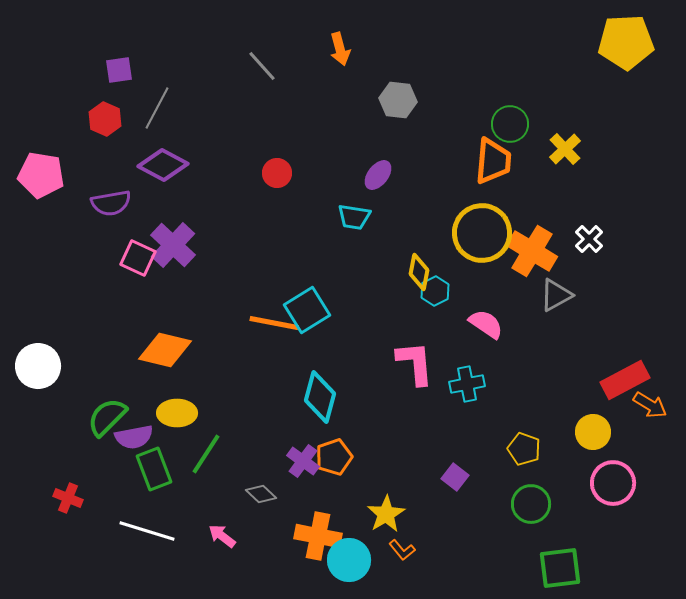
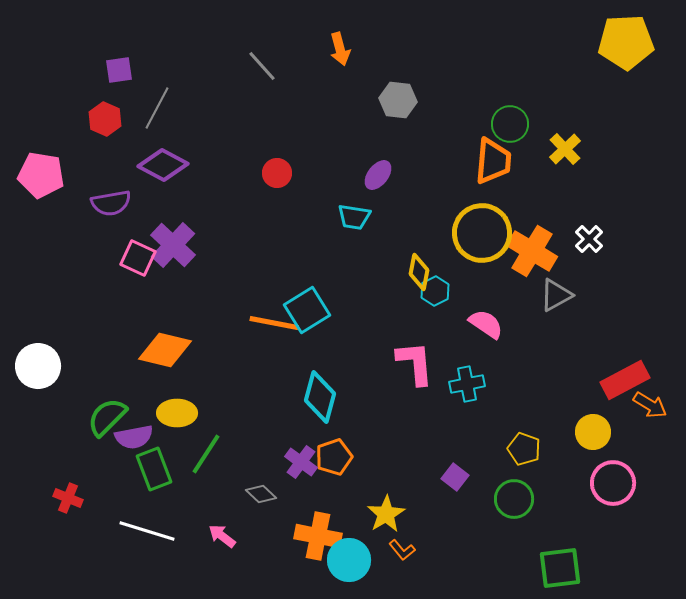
purple cross at (303, 461): moved 2 px left, 1 px down
green circle at (531, 504): moved 17 px left, 5 px up
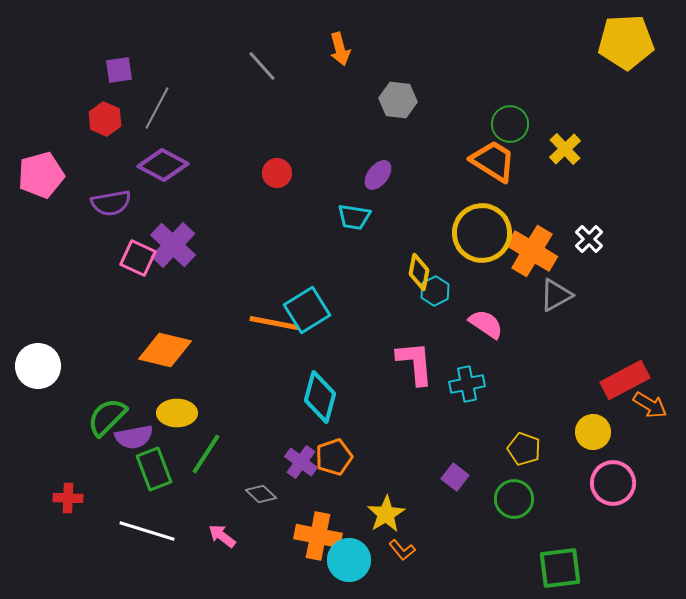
orange trapezoid at (493, 161): rotated 63 degrees counterclockwise
pink pentagon at (41, 175): rotated 24 degrees counterclockwise
red cross at (68, 498): rotated 20 degrees counterclockwise
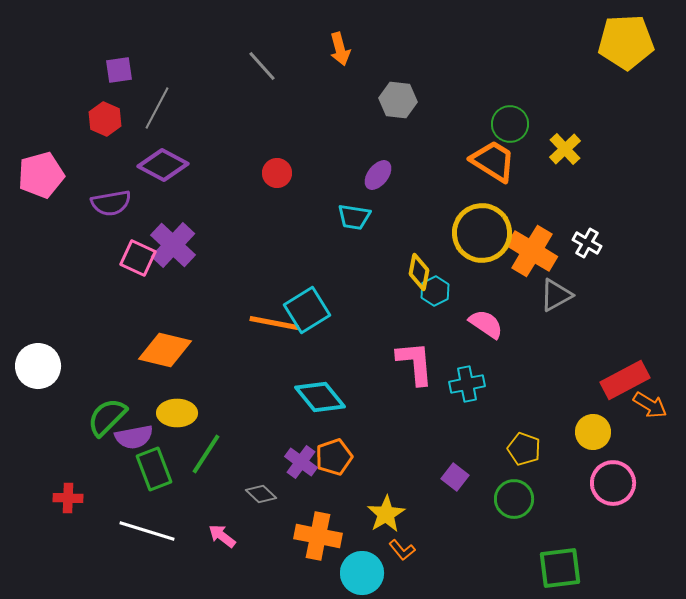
white cross at (589, 239): moved 2 px left, 4 px down; rotated 16 degrees counterclockwise
cyan diamond at (320, 397): rotated 54 degrees counterclockwise
cyan circle at (349, 560): moved 13 px right, 13 px down
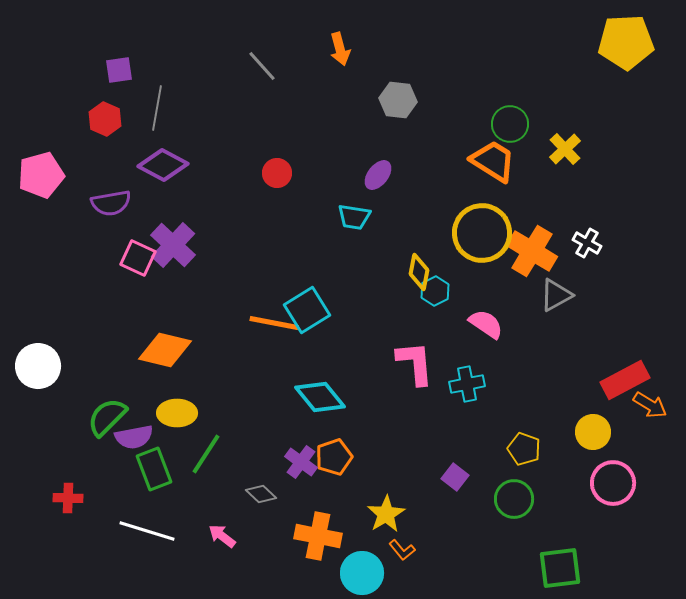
gray line at (157, 108): rotated 18 degrees counterclockwise
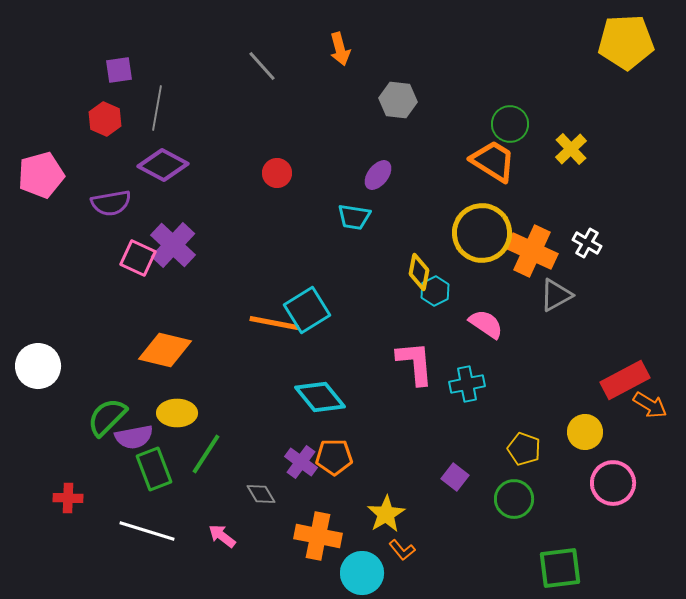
yellow cross at (565, 149): moved 6 px right
orange cross at (532, 251): rotated 6 degrees counterclockwise
yellow circle at (593, 432): moved 8 px left
orange pentagon at (334, 457): rotated 18 degrees clockwise
gray diamond at (261, 494): rotated 16 degrees clockwise
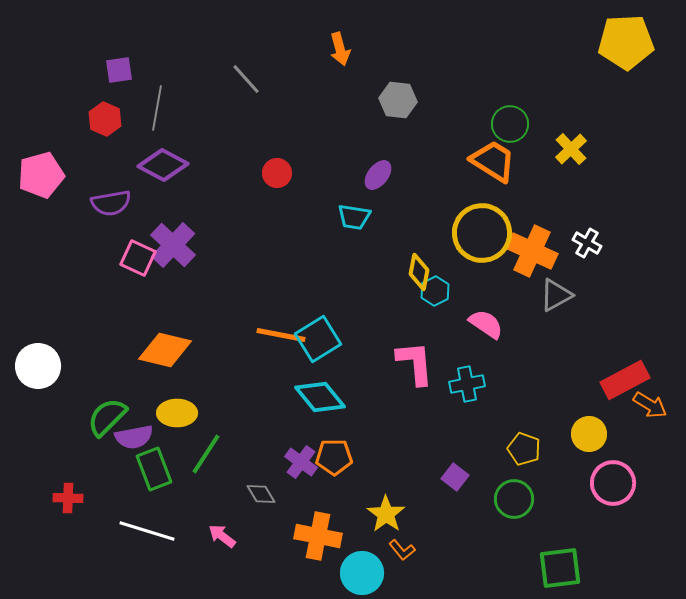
gray line at (262, 66): moved 16 px left, 13 px down
cyan square at (307, 310): moved 11 px right, 29 px down
orange line at (274, 323): moved 7 px right, 12 px down
yellow circle at (585, 432): moved 4 px right, 2 px down
yellow star at (386, 514): rotated 6 degrees counterclockwise
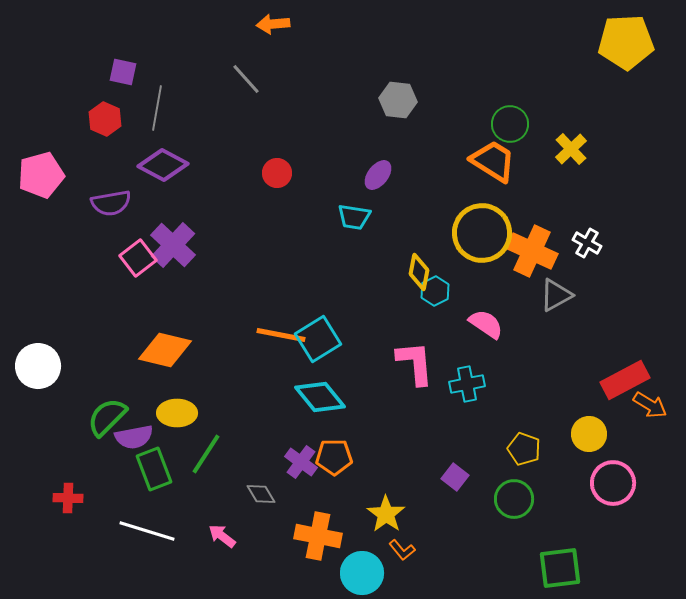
orange arrow at (340, 49): moved 67 px left, 25 px up; rotated 100 degrees clockwise
purple square at (119, 70): moved 4 px right, 2 px down; rotated 20 degrees clockwise
pink square at (138, 258): rotated 27 degrees clockwise
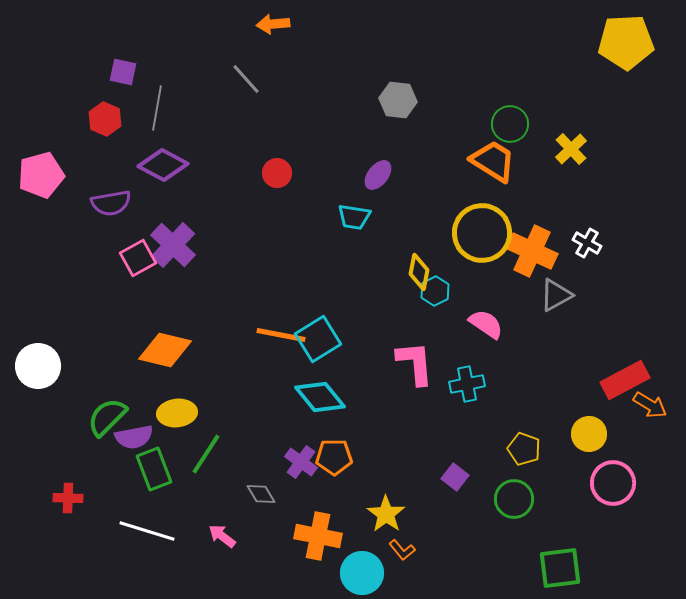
pink square at (138, 258): rotated 9 degrees clockwise
yellow ellipse at (177, 413): rotated 6 degrees counterclockwise
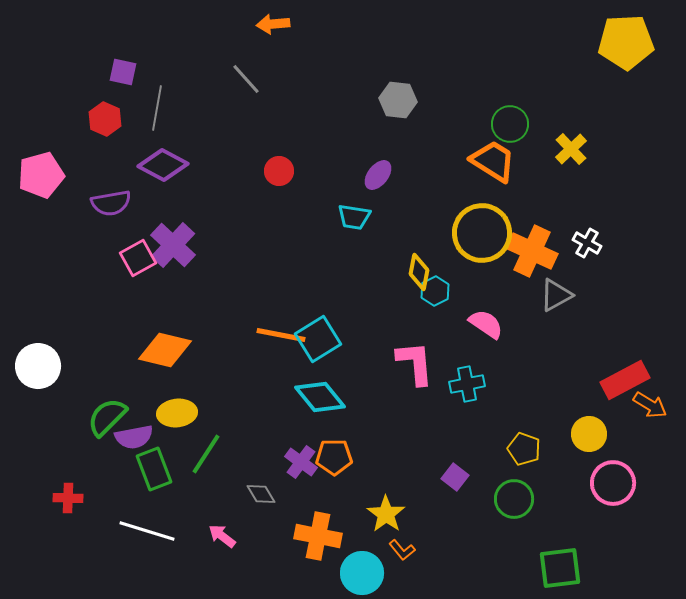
red circle at (277, 173): moved 2 px right, 2 px up
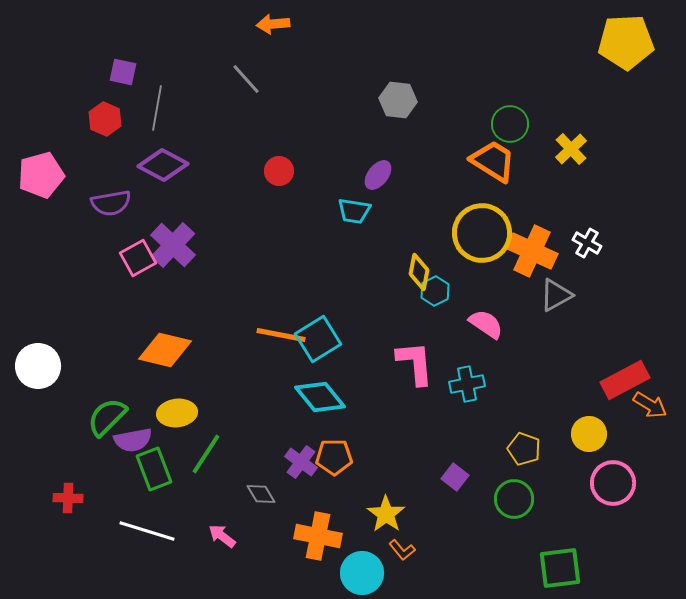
cyan trapezoid at (354, 217): moved 6 px up
purple semicircle at (134, 437): moved 1 px left, 3 px down
